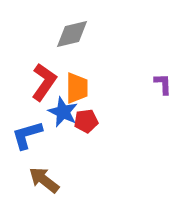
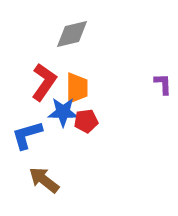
blue star: rotated 24 degrees counterclockwise
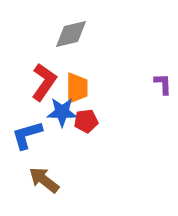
gray diamond: moved 1 px left
blue star: moved 1 px left
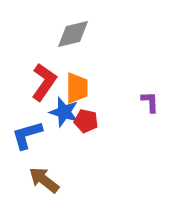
gray diamond: moved 2 px right
purple L-shape: moved 13 px left, 18 px down
blue star: moved 2 px right; rotated 16 degrees clockwise
red pentagon: rotated 20 degrees clockwise
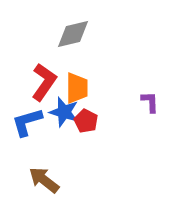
red pentagon: rotated 15 degrees clockwise
blue L-shape: moved 13 px up
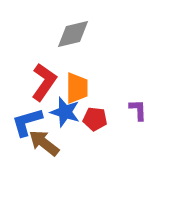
purple L-shape: moved 12 px left, 8 px down
blue star: moved 1 px right
red pentagon: moved 9 px right, 2 px up; rotated 20 degrees counterclockwise
brown arrow: moved 37 px up
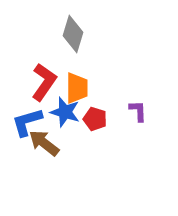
gray diamond: rotated 60 degrees counterclockwise
purple L-shape: moved 1 px down
red pentagon: rotated 10 degrees clockwise
